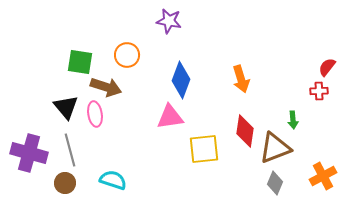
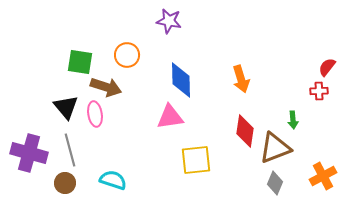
blue diamond: rotated 21 degrees counterclockwise
yellow square: moved 8 px left, 11 px down
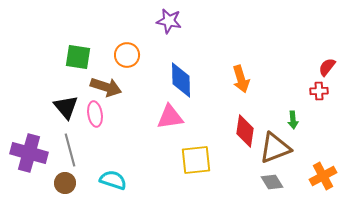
green square: moved 2 px left, 5 px up
gray diamond: moved 3 px left, 1 px up; rotated 55 degrees counterclockwise
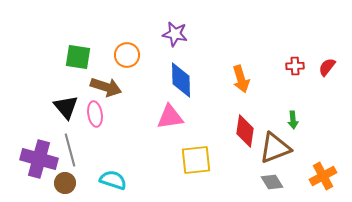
purple star: moved 6 px right, 13 px down
red cross: moved 24 px left, 25 px up
purple cross: moved 10 px right, 6 px down
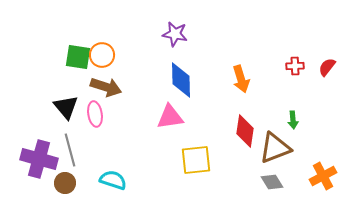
orange circle: moved 25 px left
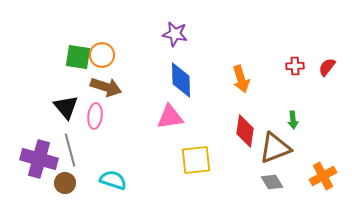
pink ellipse: moved 2 px down; rotated 15 degrees clockwise
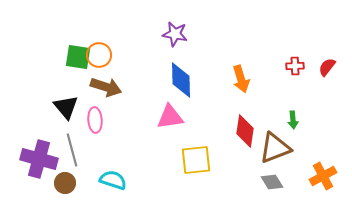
orange circle: moved 3 px left
pink ellipse: moved 4 px down; rotated 10 degrees counterclockwise
gray line: moved 2 px right
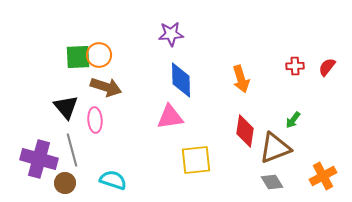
purple star: moved 4 px left; rotated 15 degrees counterclockwise
green square: rotated 12 degrees counterclockwise
green arrow: rotated 42 degrees clockwise
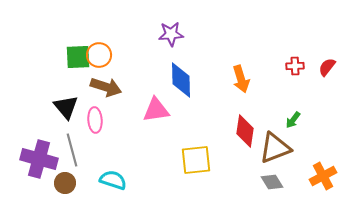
pink triangle: moved 14 px left, 7 px up
